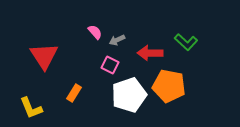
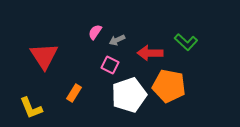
pink semicircle: rotated 105 degrees counterclockwise
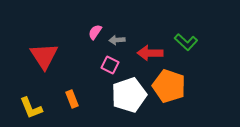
gray arrow: rotated 21 degrees clockwise
orange pentagon: rotated 8 degrees clockwise
orange rectangle: moved 2 px left, 6 px down; rotated 54 degrees counterclockwise
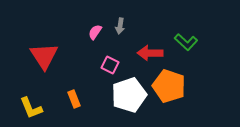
gray arrow: moved 3 px right, 14 px up; rotated 77 degrees counterclockwise
orange rectangle: moved 2 px right
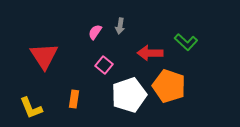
pink square: moved 6 px left; rotated 12 degrees clockwise
orange rectangle: rotated 30 degrees clockwise
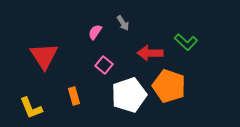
gray arrow: moved 3 px right, 3 px up; rotated 42 degrees counterclockwise
orange rectangle: moved 3 px up; rotated 24 degrees counterclockwise
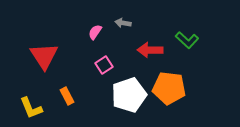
gray arrow: rotated 133 degrees clockwise
green L-shape: moved 1 px right, 2 px up
red arrow: moved 3 px up
pink square: rotated 18 degrees clockwise
orange pentagon: moved 2 px down; rotated 12 degrees counterclockwise
orange rectangle: moved 7 px left; rotated 12 degrees counterclockwise
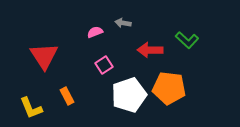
pink semicircle: rotated 35 degrees clockwise
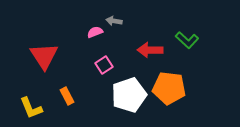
gray arrow: moved 9 px left, 2 px up
